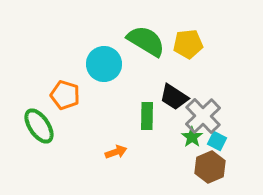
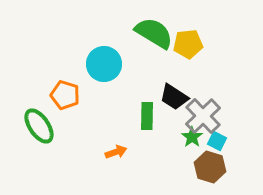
green semicircle: moved 8 px right, 8 px up
brown hexagon: rotated 20 degrees counterclockwise
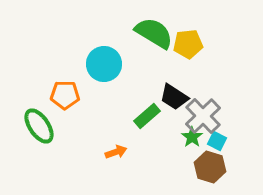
orange pentagon: rotated 16 degrees counterclockwise
green rectangle: rotated 48 degrees clockwise
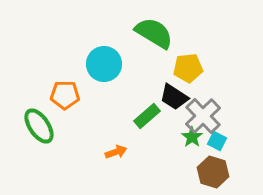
yellow pentagon: moved 24 px down
brown hexagon: moved 3 px right, 5 px down
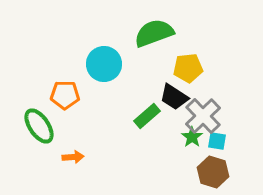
green semicircle: rotated 51 degrees counterclockwise
cyan square: rotated 18 degrees counterclockwise
orange arrow: moved 43 px left, 5 px down; rotated 15 degrees clockwise
